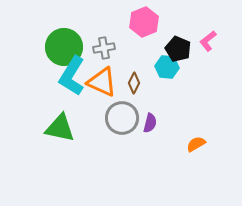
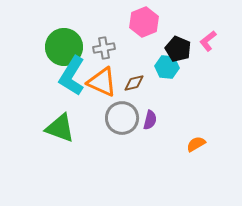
brown diamond: rotated 50 degrees clockwise
purple semicircle: moved 3 px up
green triangle: rotated 8 degrees clockwise
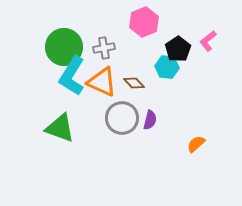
black pentagon: rotated 15 degrees clockwise
brown diamond: rotated 60 degrees clockwise
orange semicircle: rotated 12 degrees counterclockwise
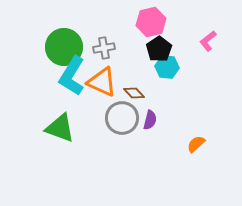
pink hexagon: moved 7 px right; rotated 8 degrees clockwise
black pentagon: moved 19 px left
brown diamond: moved 10 px down
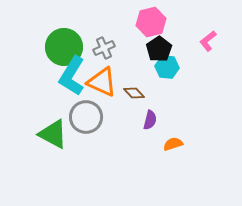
gray cross: rotated 15 degrees counterclockwise
gray circle: moved 36 px left, 1 px up
green triangle: moved 7 px left, 6 px down; rotated 8 degrees clockwise
orange semicircle: moved 23 px left; rotated 24 degrees clockwise
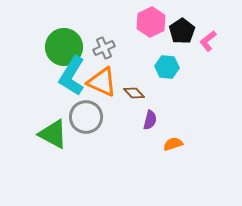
pink hexagon: rotated 12 degrees counterclockwise
black pentagon: moved 23 px right, 18 px up
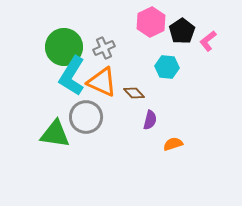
green triangle: moved 2 px right; rotated 20 degrees counterclockwise
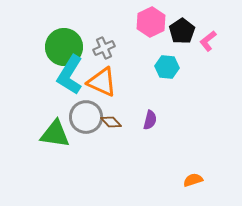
cyan L-shape: moved 2 px left, 1 px up
brown diamond: moved 23 px left, 29 px down
orange semicircle: moved 20 px right, 36 px down
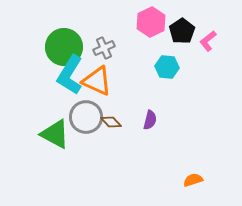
orange triangle: moved 5 px left, 1 px up
green triangle: rotated 20 degrees clockwise
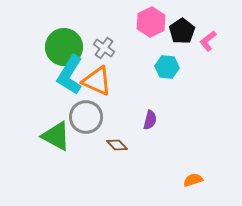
gray cross: rotated 30 degrees counterclockwise
brown diamond: moved 6 px right, 23 px down
green triangle: moved 1 px right, 2 px down
